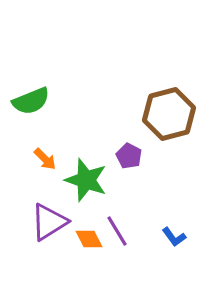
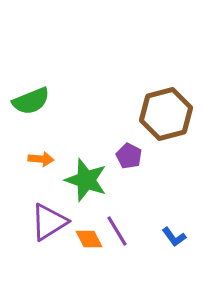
brown hexagon: moved 3 px left
orange arrow: moved 4 px left; rotated 40 degrees counterclockwise
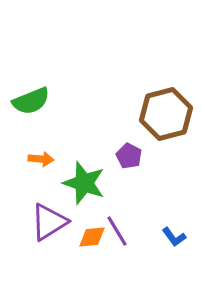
green star: moved 2 px left, 3 px down
orange diamond: moved 3 px right, 2 px up; rotated 68 degrees counterclockwise
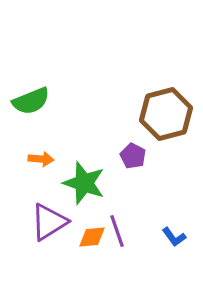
purple pentagon: moved 4 px right
purple line: rotated 12 degrees clockwise
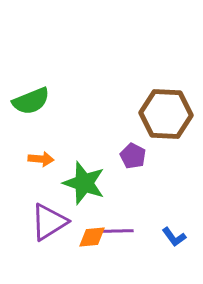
brown hexagon: rotated 18 degrees clockwise
purple line: rotated 72 degrees counterclockwise
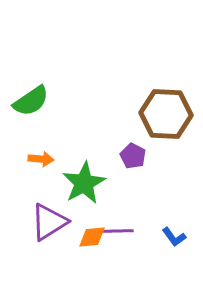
green semicircle: rotated 12 degrees counterclockwise
green star: rotated 24 degrees clockwise
